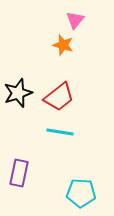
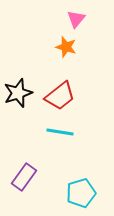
pink triangle: moved 1 px right, 1 px up
orange star: moved 3 px right, 2 px down
red trapezoid: moved 1 px right, 1 px up
purple rectangle: moved 5 px right, 4 px down; rotated 24 degrees clockwise
cyan pentagon: rotated 20 degrees counterclockwise
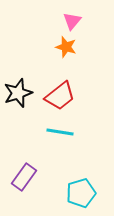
pink triangle: moved 4 px left, 2 px down
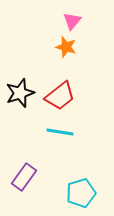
black star: moved 2 px right
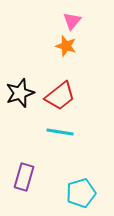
orange star: moved 1 px up
purple rectangle: rotated 20 degrees counterclockwise
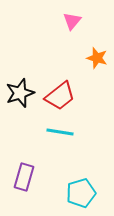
orange star: moved 31 px right, 12 px down
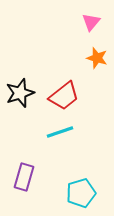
pink triangle: moved 19 px right, 1 px down
red trapezoid: moved 4 px right
cyan line: rotated 28 degrees counterclockwise
